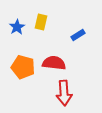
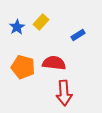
yellow rectangle: rotated 28 degrees clockwise
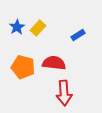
yellow rectangle: moved 3 px left, 6 px down
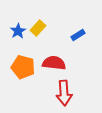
blue star: moved 1 px right, 4 px down
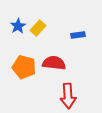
blue star: moved 5 px up
blue rectangle: rotated 24 degrees clockwise
orange pentagon: moved 1 px right
red arrow: moved 4 px right, 3 px down
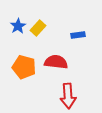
red semicircle: moved 2 px right, 1 px up
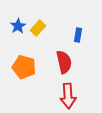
blue rectangle: rotated 72 degrees counterclockwise
red semicircle: moved 8 px right; rotated 70 degrees clockwise
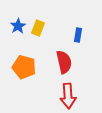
yellow rectangle: rotated 21 degrees counterclockwise
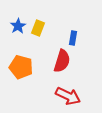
blue rectangle: moved 5 px left, 3 px down
red semicircle: moved 2 px left, 1 px up; rotated 30 degrees clockwise
orange pentagon: moved 3 px left
red arrow: rotated 60 degrees counterclockwise
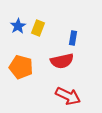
red semicircle: rotated 60 degrees clockwise
